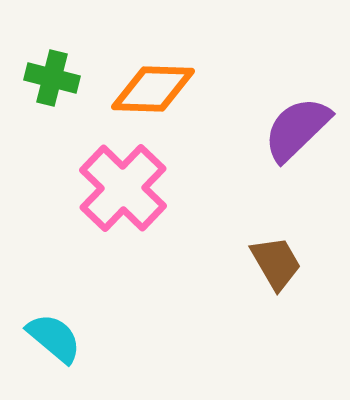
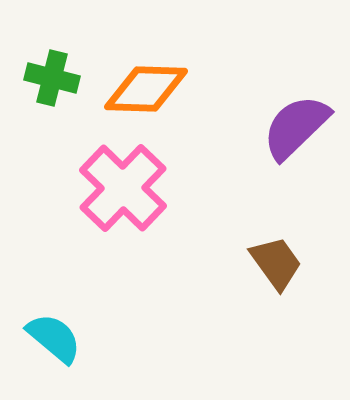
orange diamond: moved 7 px left
purple semicircle: moved 1 px left, 2 px up
brown trapezoid: rotated 6 degrees counterclockwise
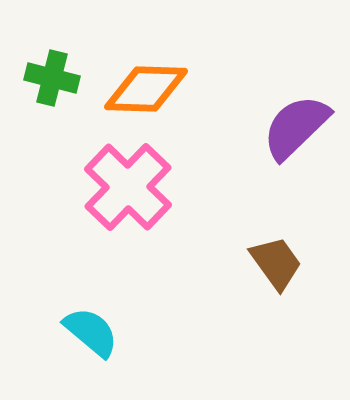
pink cross: moved 5 px right, 1 px up
cyan semicircle: moved 37 px right, 6 px up
